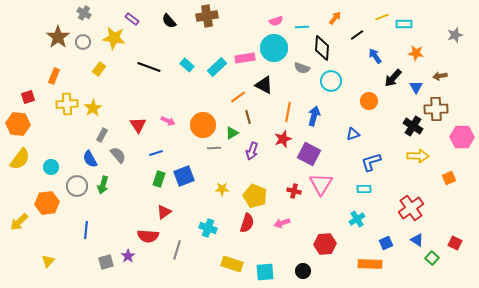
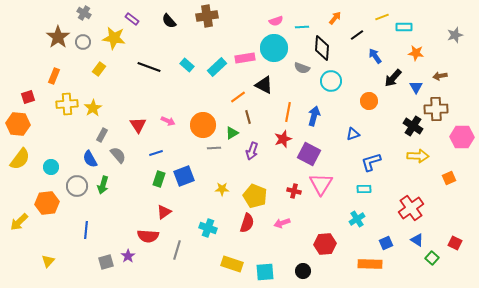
cyan rectangle at (404, 24): moved 3 px down
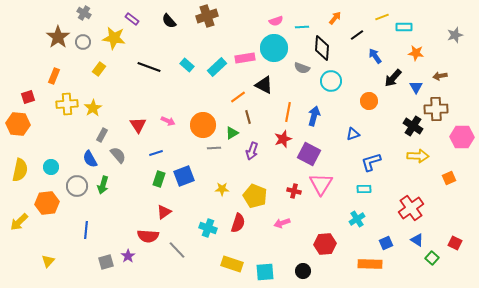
brown cross at (207, 16): rotated 10 degrees counterclockwise
yellow semicircle at (20, 159): moved 11 px down; rotated 25 degrees counterclockwise
red semicircle at (247, 223): moved 9 px left
gray line at (177, 250): rotated 60 degrees counterclockwise
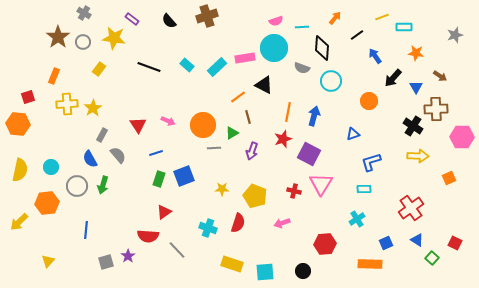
brown arrow at (440, 76): rotated 136 degrees counterclockwise
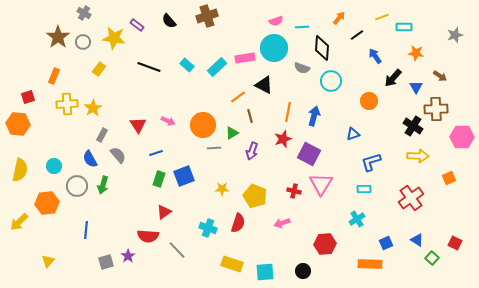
orange arrow at (335, 18): moved 4 px right
purple rectangle at (132, 19): moved 5 px right, 6 px down
brown line at (248, 117): moved 2 px right, 1 px up
cyan circle at (51, 167): moved 3 px right, 1 px up
red cross at (411, 208): moved 10 px up
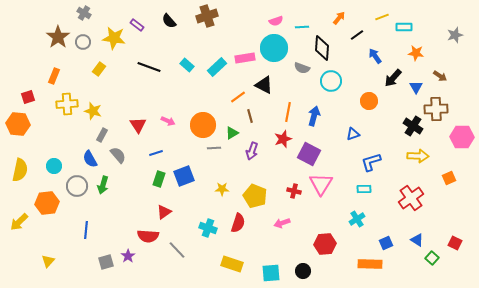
yellow star at (93, 108): moved 3 px down; rotated 24 degrees counterclockwise
cyan square at (265, 272): moved 6 px right, 1 px down
